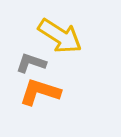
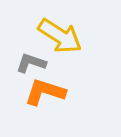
orange L-shape: moved 5 px right
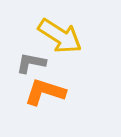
gray L-shape: rotated 8 degrees counterclockwise
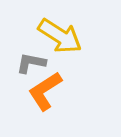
orange L-shape: moved 1 px up; rotated 51 degrees counterclockwise
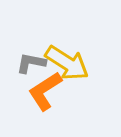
yellow arrow: moved 7 px right, 27 px down
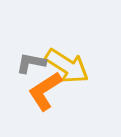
yellow arrow: moved 3 px down
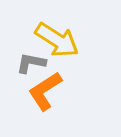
yellow arrow: moved 10 px left, 26 px up
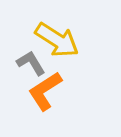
gray L-shape: rotated 48 degrees clockwise
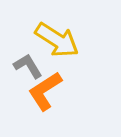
gray L-shape: moved 3 px left, 3 px down
